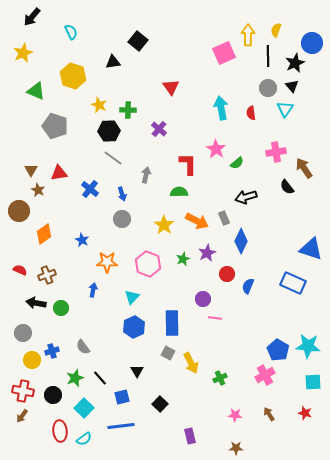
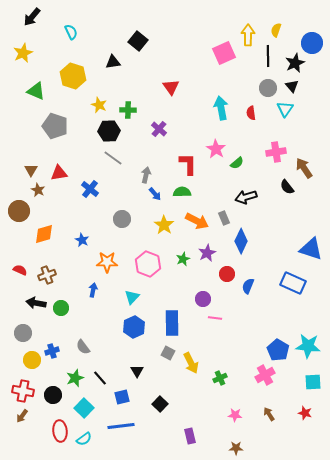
green semicircle at (179, 192): moved 3 px right
blue arrow at (122, 194): moved 33 px right; rotated 24 degrees counterclockwise
orange diamond at (44, 234): rotated 20 degrees clockwise
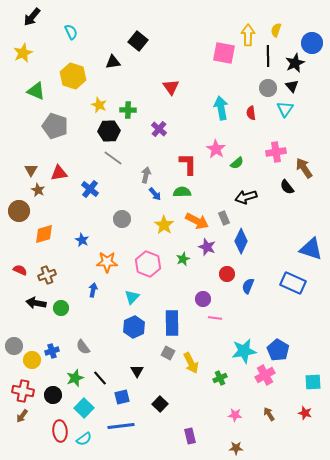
pink square at (224, 53): rotated 35 degrees clockwise
purple star at (207, 253): moved 6 px up; rotated 24 degrees counterclockwise
gray circle at (23, 333): moved 9 px left, 13 px down
cyan star at (308, 346): moved 64 px left, 5 px down; rotated 15 degrees counterclockwise
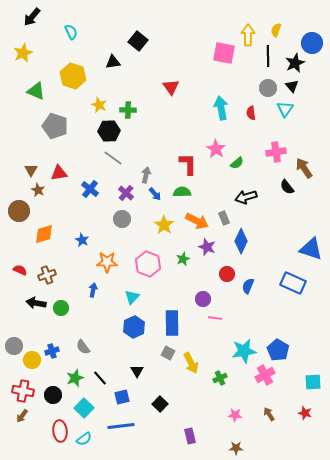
purple cross at (159, 129): moved 33 px left, 64 px down
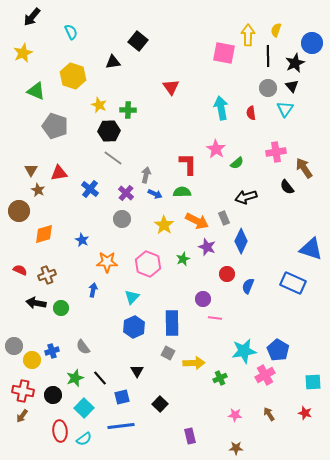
blue arrow at (155, 194): rotated 24 degrees counterclockwise
yellow arrow at (191, 363): moved 3 px right; rotated 65 degrees counterclockwise
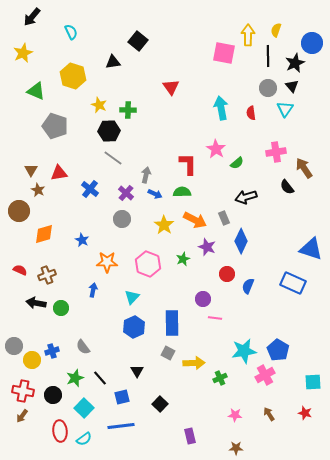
orange arrow at (197, 221): moved 2 px left, 1 px up
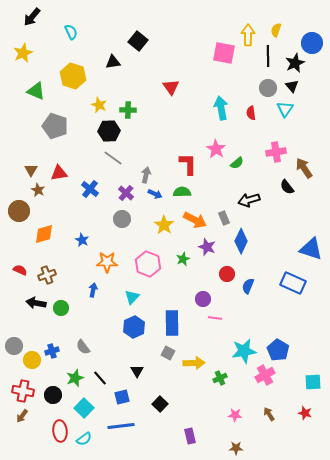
black arrow at (246, 197): moved 3 px right, 3 px down
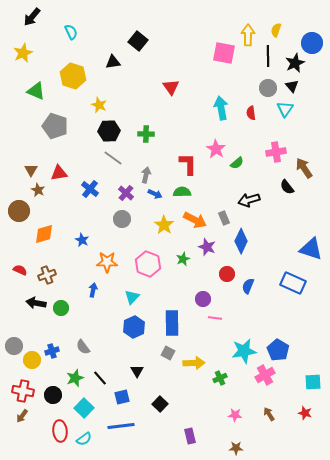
green cross at (128, 110): moved 18 px right, 24 px down
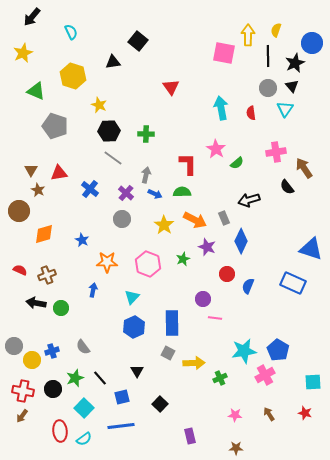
black circle at (53, 395): moved 6 px up
